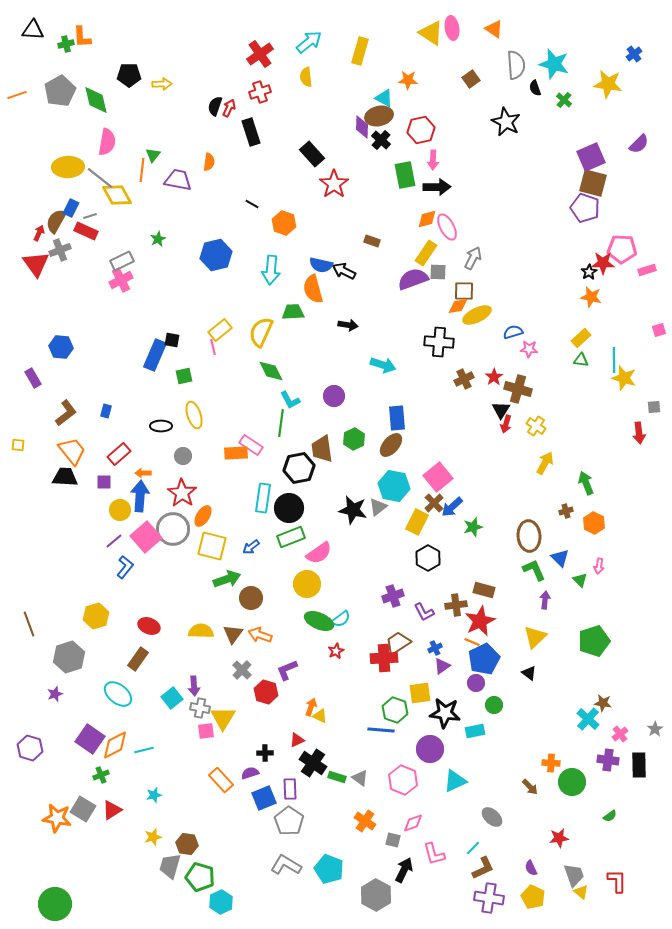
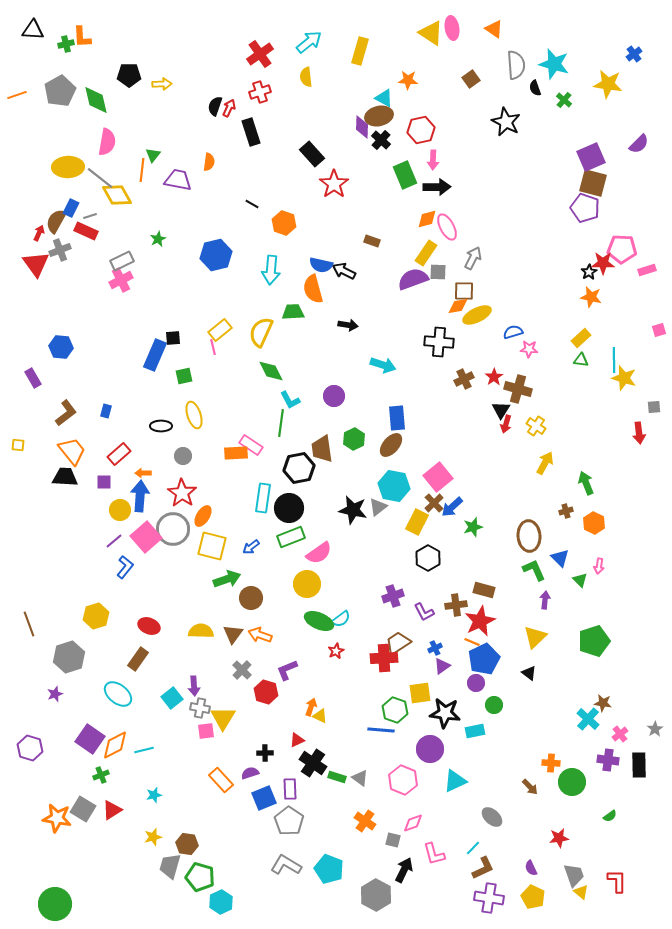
green rectangle at (405, 175): rotated 12 degrees counterclockwise
black square at (172, 340): moved 1 px right, 2 px up; rotated 14 degrees counterclockwise
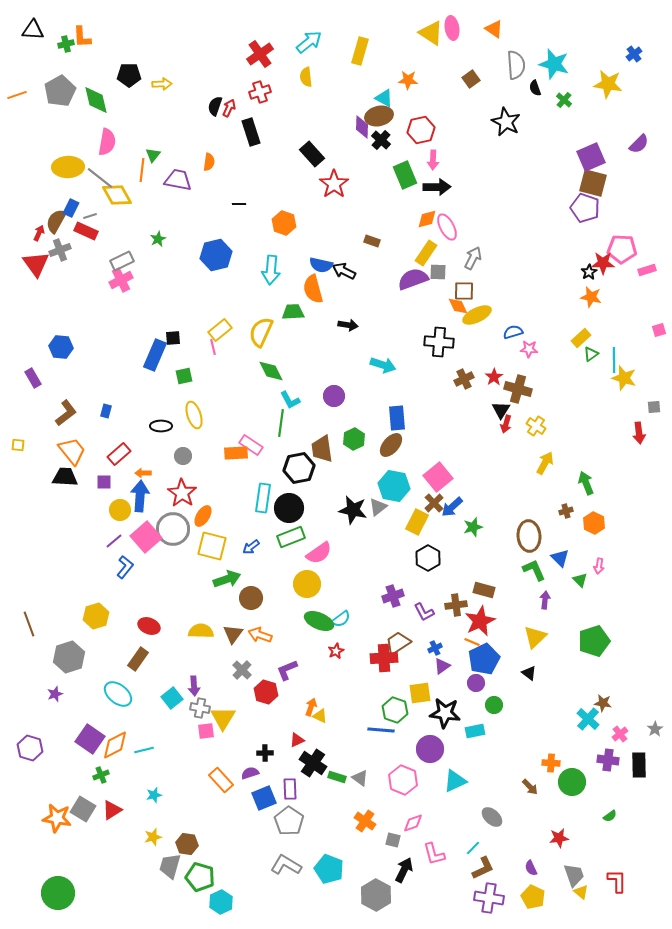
black line at (252, 204): moved 13 px left; rotated 32 degrees counterclockwise
orange diamond at (458, 306): rotated 75 degrees clockwise
green triangle at (581, 360): moved 10 px right, 6 px up; rotated 42 degrees counterclockwise
green circle at (55, 904): moved 3 px right, 11 px up
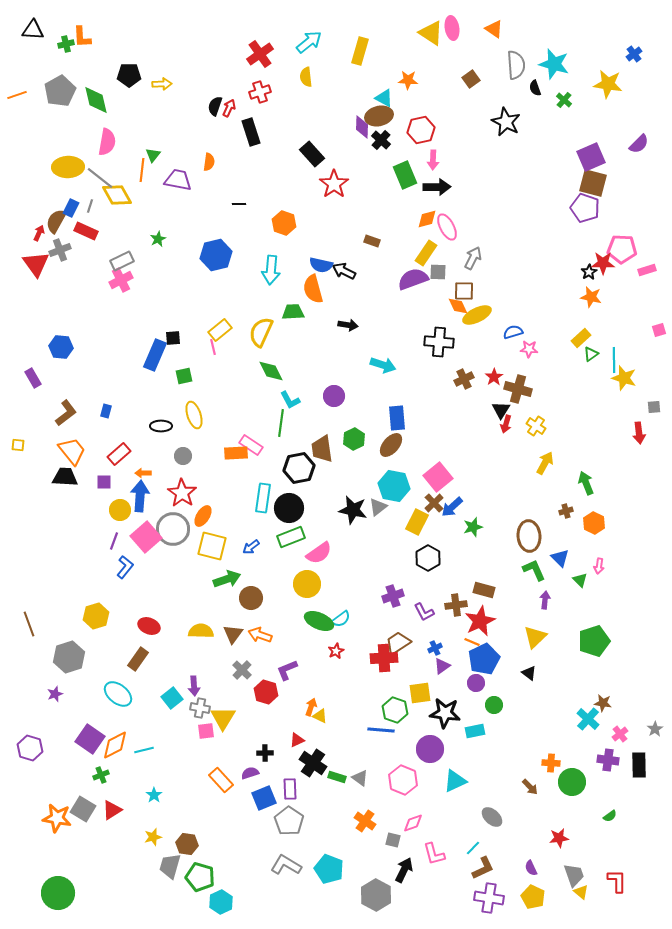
gray line at (90, 216): moved 10 px up; rotated 56 degrees counterclockwise
purple line at (114, 541): rotated 30 degrees counterclockwise
cyan star at (154, 795): rotated 21 degrees counterclockwise
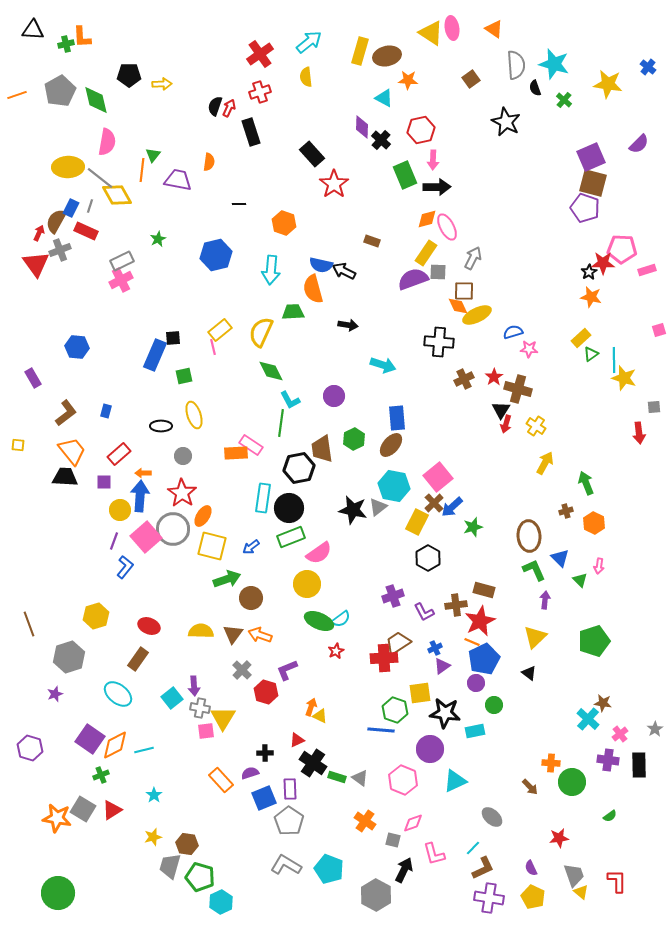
blue cross at (634, 54): moved 14 px right, 13 px down; rotated 14 degrees counterclockwise
brown ellipse at (379, 116): moved 8 px right, 60 px up
blue hexagon at (61, 347): moved 16 px right
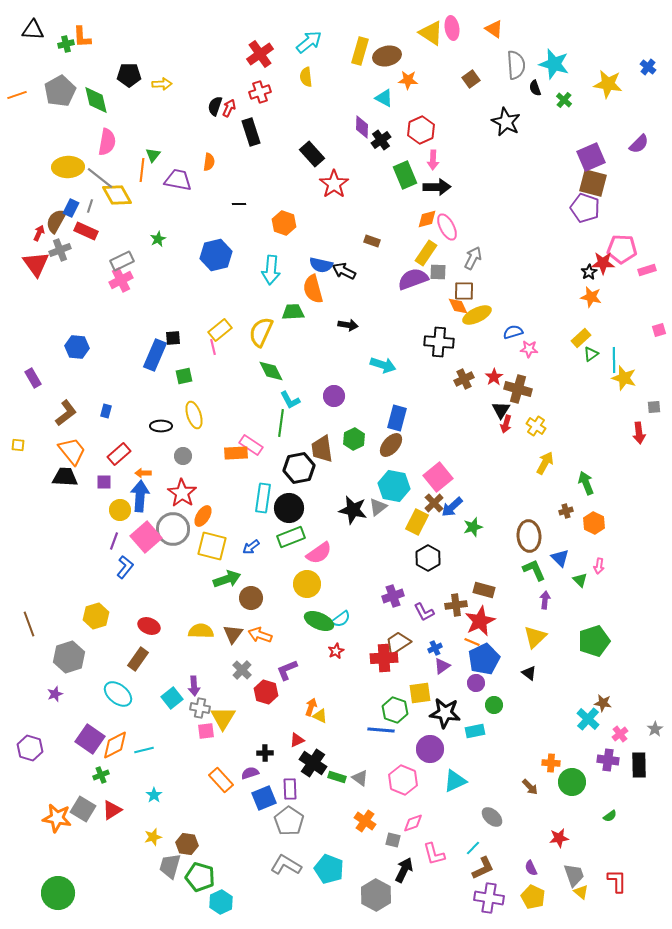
red hexagon at (421, 130): rotated 12 degrees counterclockwise
black cross at (381, 140): rotated 12 degrees clockwise
blue rectangle at (397, 418): rotated 20 degrees clockwise
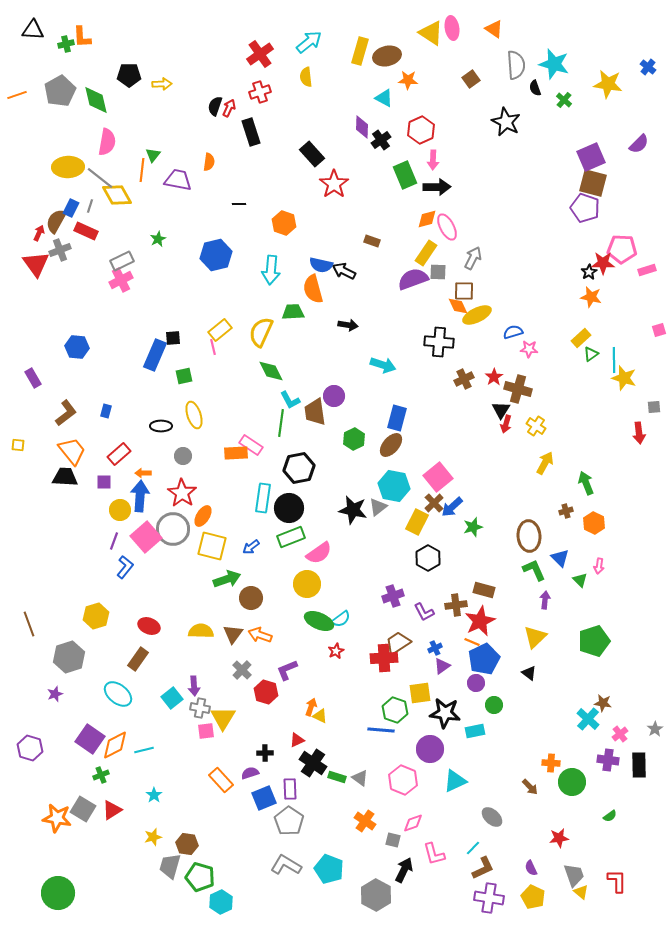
brown trapezoid at (322, 449): moved 7 px left, 37 px up
